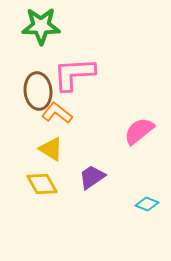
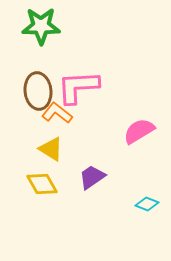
pink L-shape: moved 4 px right, 13 px down
pink semicircle: rotated 8 degrees clockwise
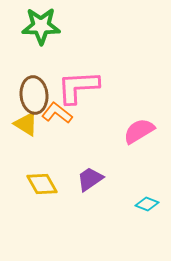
brown ellipse: moved 4 px left, 4 px down
yellow triangle: moved 25 px left, 25 px up
purple trapezoid: moved 2 px left, 2 px down
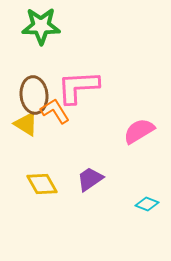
orange L-shape: moved 2 px left, 2 px up; rotated 20 degrees clockwise
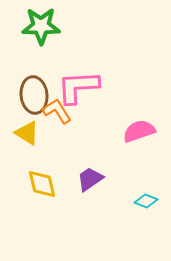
orange L-shape: moved 2 px right
yellow triangle: moved 1 px right, 9 px down
pink semicircle: rotated 12 degrees clockwise
yellow diamond: rotated 16 degrees clockwise
cyan diamond: moved 1 px left, 3 px up
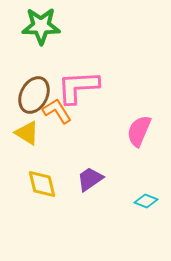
brown ellipse: rotated 33 degrees clockwise
pink semicircle: rotated 48 degrees counterclockwise
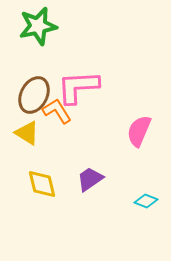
green star: moved 3 px left; rotated 12 degrees counterclockwise
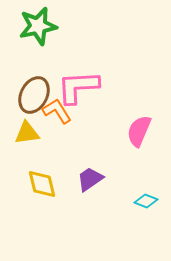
yellow triangle: rotated 40 degrees counterclockwise
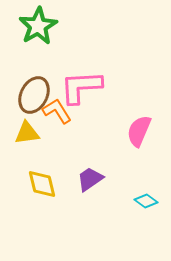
green star: rotated 18 degrees counterclockwise
pink L-shape: moved 3 px right
cyan diamond: rotated 15 degrees clockwise
